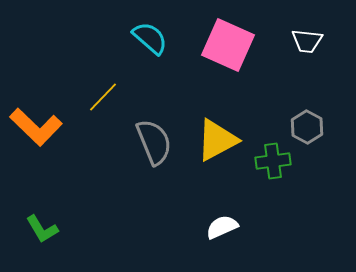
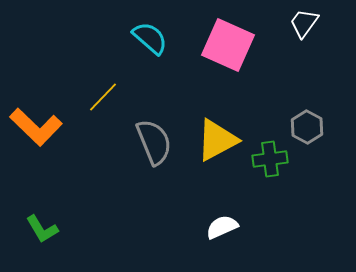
white trapezoid: moved 3 px left, 18 px up; rotated 120 degrees clockwise
green cross: moved 3 px left, 2 px up
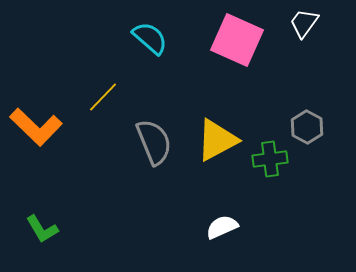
pink square: moved 9 px right, 5 px up
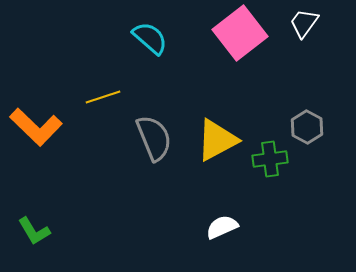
pink square: moved 3 px right, 7 px up; rotated 28 degrees clockwise
yellow line: rotated 28 degrees clockwise
gray semicircle: moved 4 px up
green L-shape: moved 8 px left, 2 px down
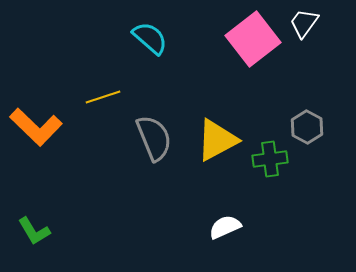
pink square: moved 13 px right, 6 px down
white semicircle: moved 3 px right
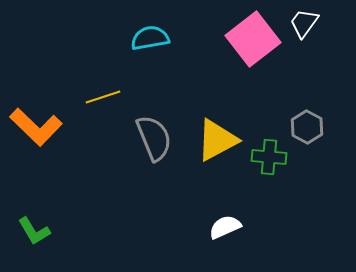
cyan semicircle: rotated 51 degrees counterclockwise
green cross: moved 1 px left, 2 px up; rotated 12 degrees clockwise
